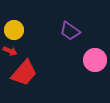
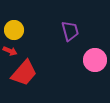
purple trapezoid: rotated 140 degrees counterclockwise
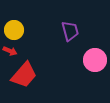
red trapezoid: moved 2 px down
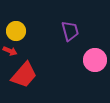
yellow circle: moved 2 px right, 1 px down
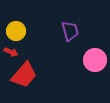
red arrow: moved 1 px right, 1 px down
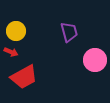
purple trapezoid: moved 1 px left, 1 px down
red trapezoid: moved 2 px down; rotated 20 degrees clockwise
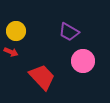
purple trapezoid: rotated 135 degrees clockwise
pink circle: moved 12 px left, 1 px down
red trapezoid: moved 18 px right; rotated 104 degrees counterclockwise
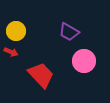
pink circle: moved 1 px right
red trapezoid: moved 1 px left, 2 px up
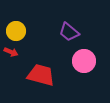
purple trapezoid: rotated 10 degrees clockwise
red trapezoid: rotated 32 degrees counterclockwise
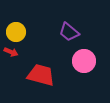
yellow circle: moved 1 px down
